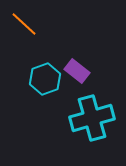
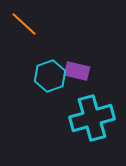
purple rectangle: rotated 25 degrees counterclockwise
cyan hexagon: moved 5 px right, 3 px up
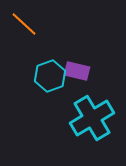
cyan cross: rotated 15 degrees counterclockwise
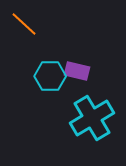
cyan hexagon: rotated 20 degrees clockwise
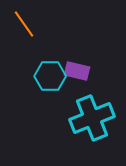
orange line: rotated 12 degrees clockwise
cyan cross: rotated 9 degrees clockwise
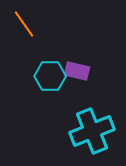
cyan cross: moved 13 px down
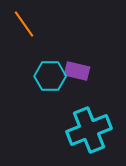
cyan cross: moved 3 px left, 1 px up
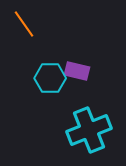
cyan hexagon: moved 2 px down
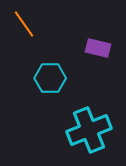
purple rectangle: moved 21 px right, 23 px up
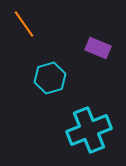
purple rectangle: rotated 10 degrees clockwise
cyan hexagon: rotated 16 degrees counterclockwise
